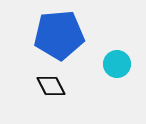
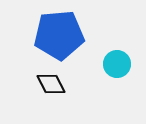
black diamond: moved 2 px up
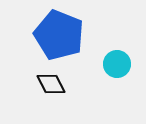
blue pentagon: rotated 27 degrees clockwise
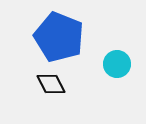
blue pentagon: moved 2 px down
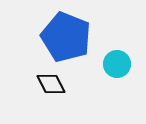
blue pentagon: moved 7 px right
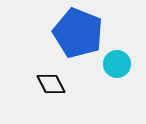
blue pentagon: moved 12 px right, 4 px up
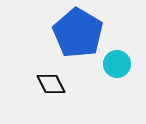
blue pentagon: rotated 9 degrees clockwise
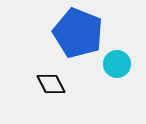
blue pentagon: rotated 9 degrees counterclockwise
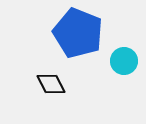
cyan circle: moved 7 px right, 3 px up
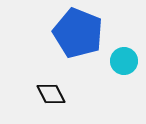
black diamond: moved 10 px down
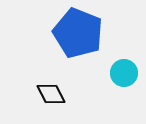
cyan circle: moved 12 px down
